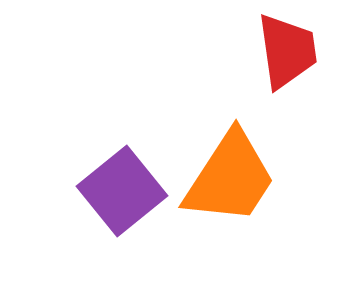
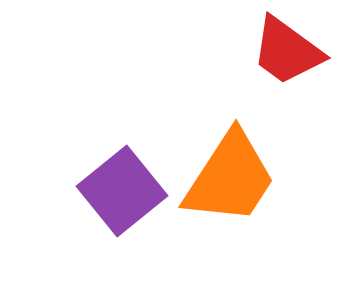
red trapezoid: rotated 134 degrees clockwise
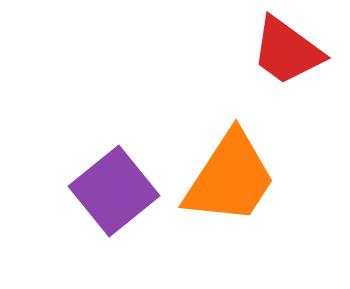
purple square: moved 8 px left
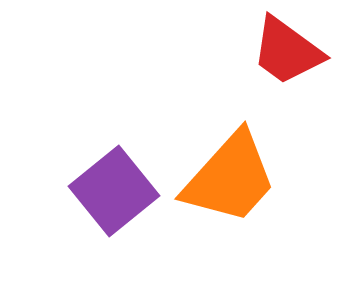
orange trapezoid: rotated 9 degrees clockwise
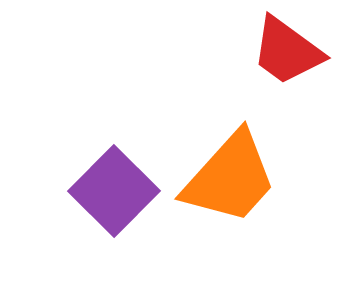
purple square: rotated 6 degrees counterclockwise
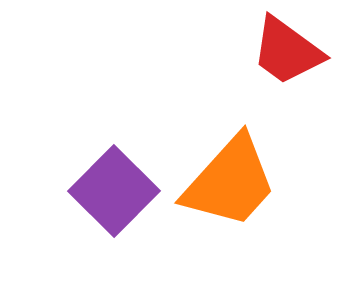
orange trapezoid: moved 4 px down
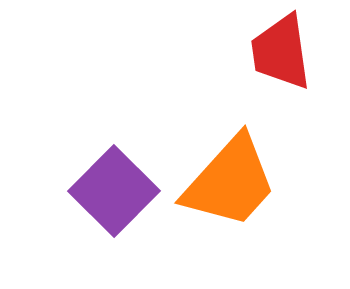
red trapezoid: moved 6 px left, 1 px down; rotated 46 degrees clockwise
